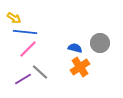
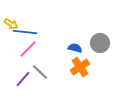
yellow arrow: moved 3 px left, 6 px down
purple line: rotated 18 degrees counterclockwise
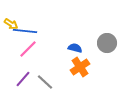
blue line: moved 1 px up
gray circle: moved 7 px right
gray line: moved 5 px right, 10 px down
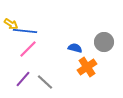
gray circle: moved 3 px left, 1 px up
orange cross: moved 7 px right
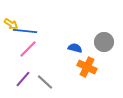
orange cross: rotated 30 degrees counterclockwise
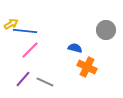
yellow arrow: rotated 64 degrees counterclockwise
gray circle: moved 2 px right, 12 px up
pink line: moved 2 px right, 1 px down
gray line: rotated 18 degrees counterclockwise
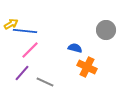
purple line: moved 1 px left, 6 px up
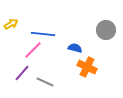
blue line: moved 18 px right, 3 px down
pink line: moved 3 px right
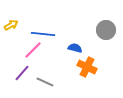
yellow arrow: moved 1 px down
